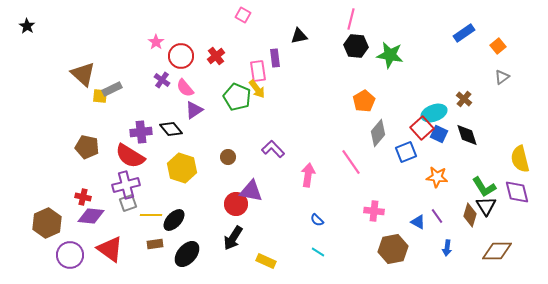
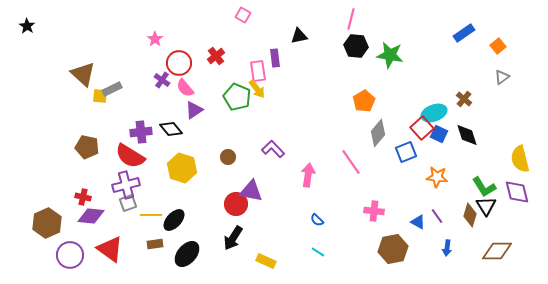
pink star at (156, 42): moved 1 px left, 3 px up
red circle at (181, 56): moved 2 px left, 7 px down
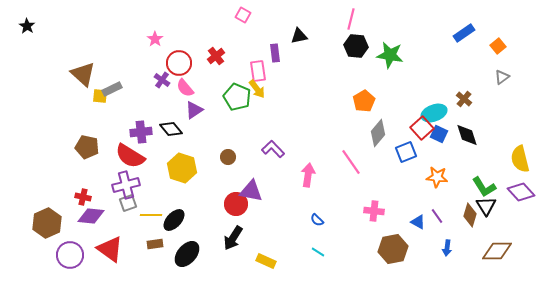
purple rectangle at (275, 58): moved 5 px up
purple diamond at (517, 192): moved 4 px right; rotated 28 degrees counterclockwise
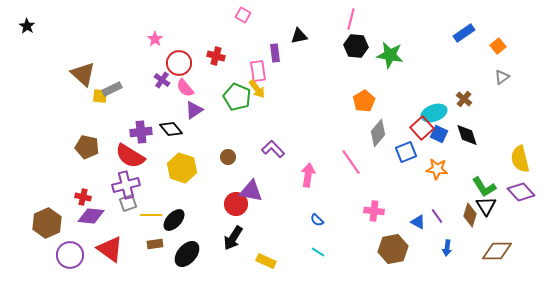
red cross at (216, 56): rotated 36 degrees counterclockwise
orange star at (437, 177): moved 8 px up
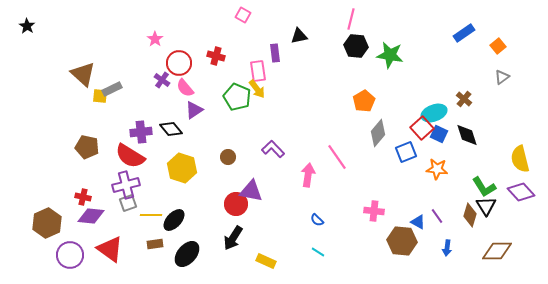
pink line at (351, 162): moved 14 px left, 5 px up
brown hexagon at (393, 249): moved 9 px right, 8 px up; rotated 16 degrees clockwise
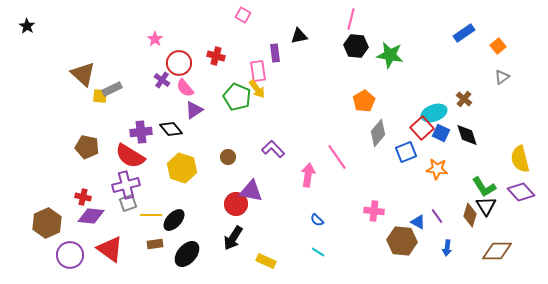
blue square at (439, 134): moved 2 px right, 1 px up
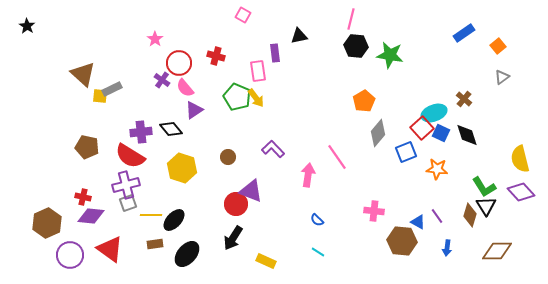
yellow arrow at (257, 89): moved 1 px left, 9 px down
purple triangle at (251, 191): rotated 10 degrees clockwise
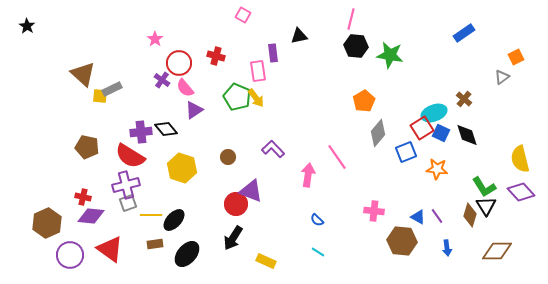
orange square at (498, 46): moved 18 px right, 11 px down; rotated 14 degrees clockwise
purple rectangle at (275, 53): moved 2 px left
red square at (422, 128): rotated 10 degrees clockwise
black diamond at (171, 129): moved 5 px left
blue triangle at (418, 222): moved 5 px up
blue arrow at (447, 248): rotated 14 degrees counterclockwise
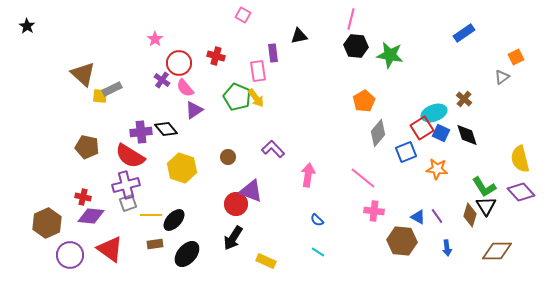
pink line at (337, 157): moved 26 px right, 21 px down; rotated 16 degrees counterclockwise
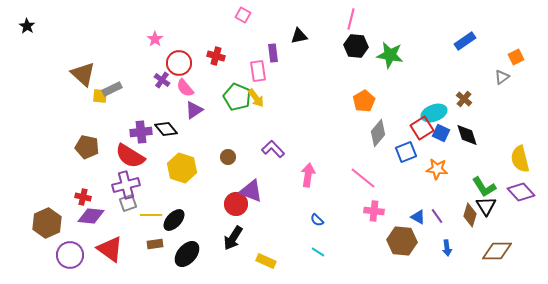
blue rectangle at (464, 33): moved 1 px right, 8 px down
